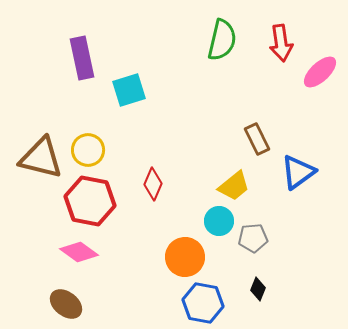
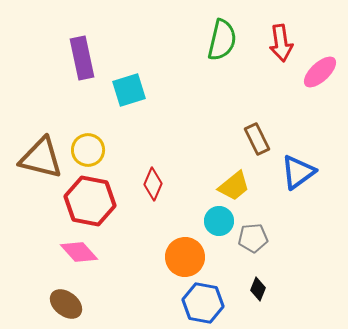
pink diamond: rotated 12 degrees clockwise
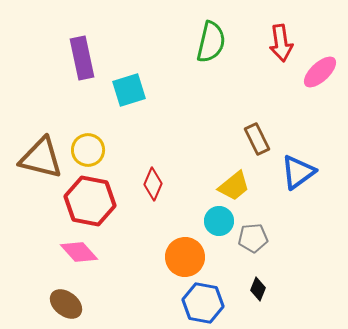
green semicircle: moved 11 px left, 2 px down
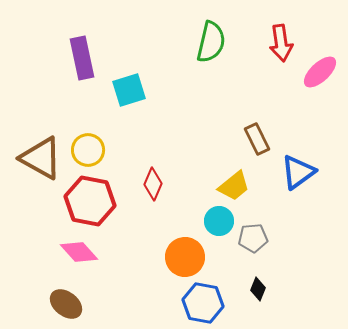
brown triangle: rotated 15 degrees clockwise
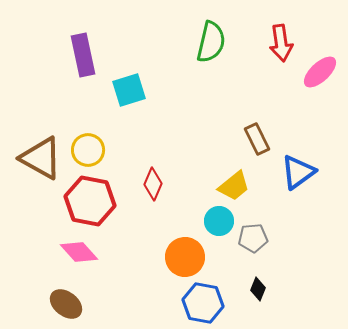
purple rectangle: moved 1 px right, 3 px up
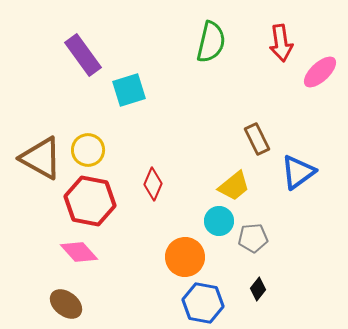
purple rectangle: rotated 24 degrees counterclockwise
black diamond: rotated 15 degrees clockwise
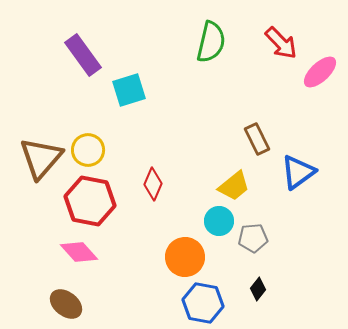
red arrow: rotated 36 degrees counterclockwise
brown triangle: rotated 42 degrees clockwise
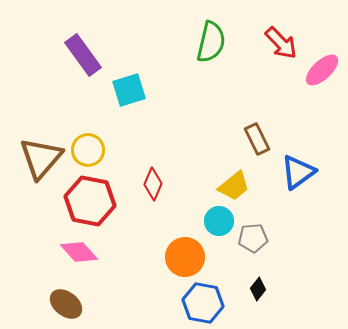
pink ellipse: moved 2 px right, 2 px up
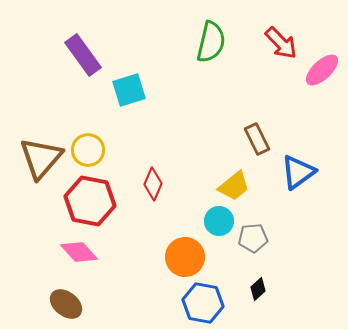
black diamond: rotated 10 degrees clockwise
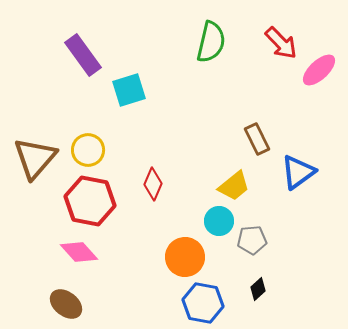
pink ellipse: moved 3 px left
brown triangle: moved 6 px left
gray pentagon: moved 1 px left, 2 px down
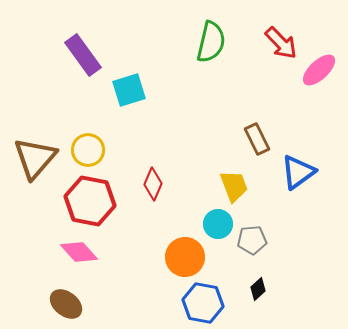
yellow trapezoid: rotated 72 degrees counterclockwise
cyan circle: moved 1 px left, 3 px down
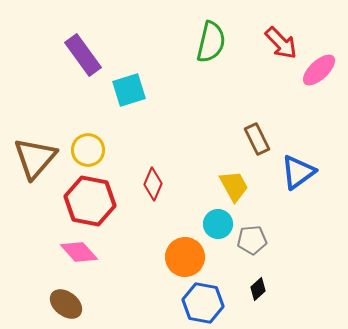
yellow trapezoid: rotated 8 degrees counterclockwise
